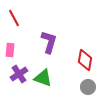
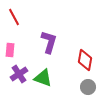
red line: moved 1 px up
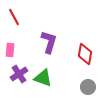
red diamond: moved 6 px up
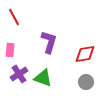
red diamond: rotated 70 degrees clockwise
gray circle: moved 2 px left, 5 px up
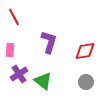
red diamond: moved 3 px up
green triangle: moved 3 px down; rotated 18 degrees clockwise
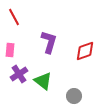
red diamond: rotated 10 degrees counterclockwise
gray circle: moved 12 px left, 14 px down
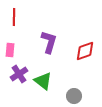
red line: rotated 30 degrees clockwise
